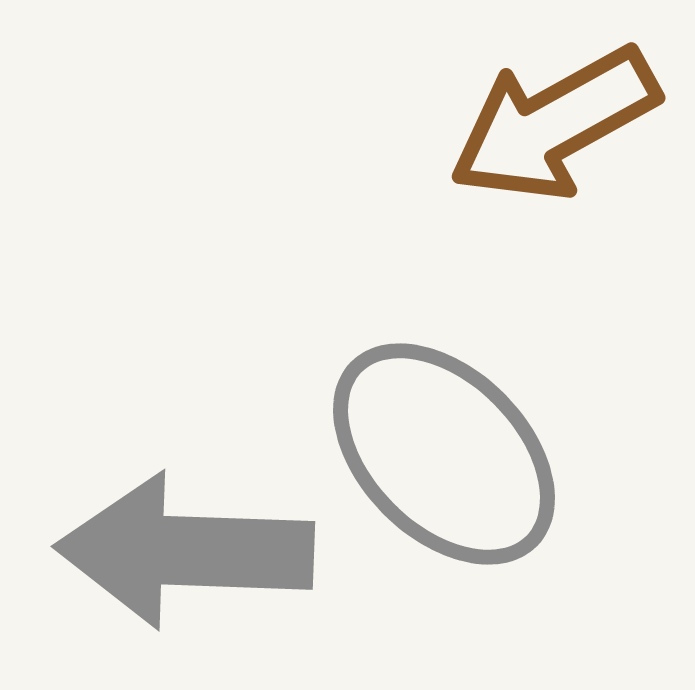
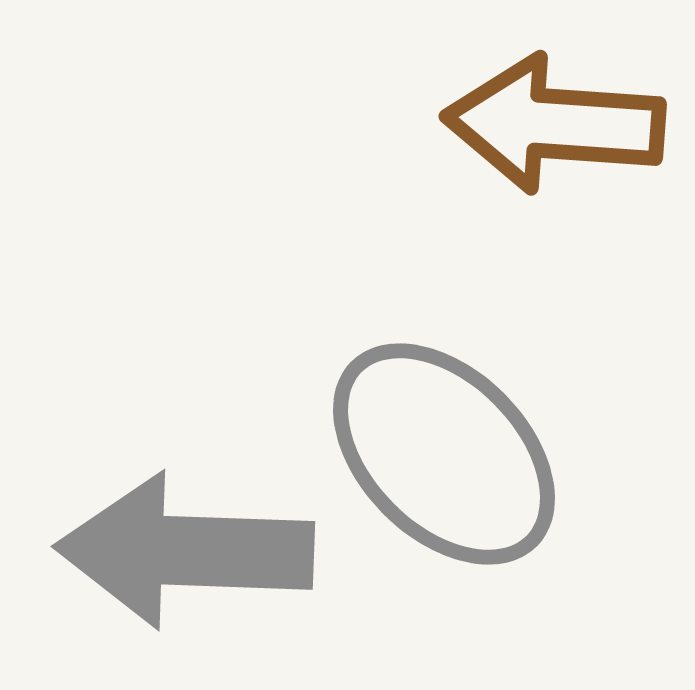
brown arrow: rotated 33 degrees clockwise
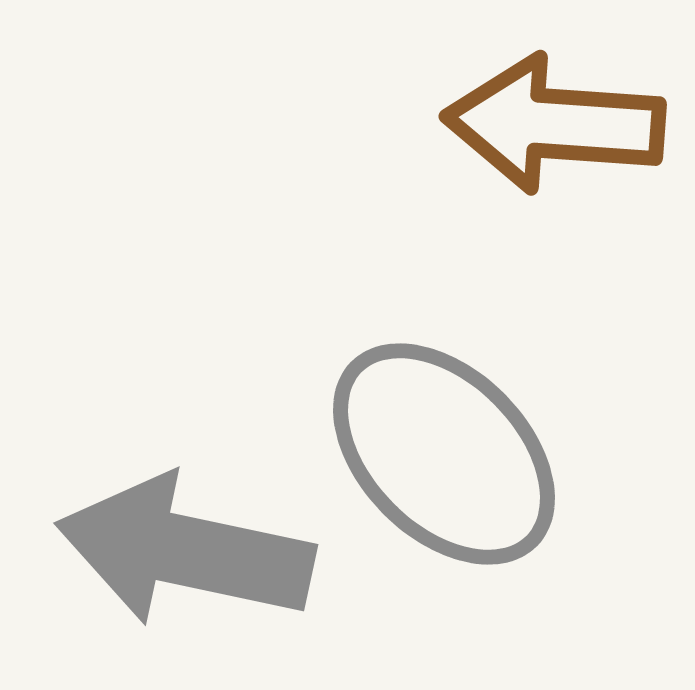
gray arrow: rotated 10 degrees clockwise
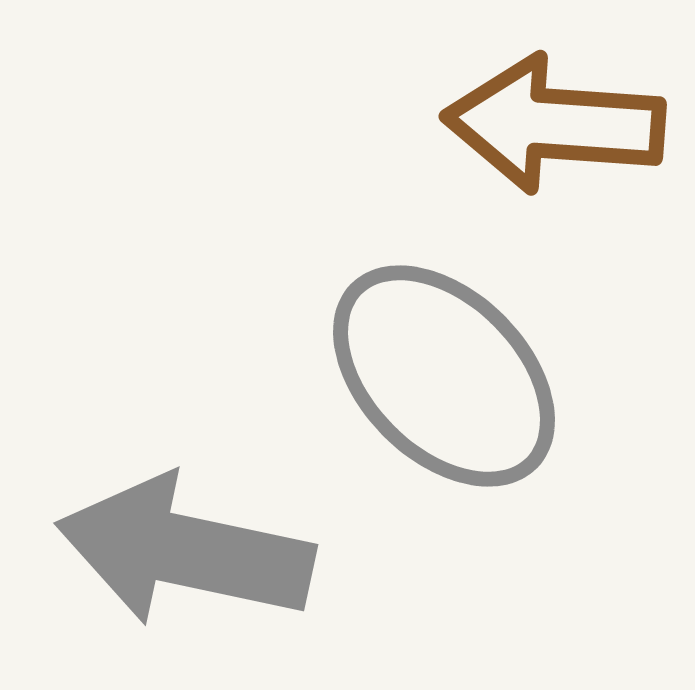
gray ellipse: moved 78 px up
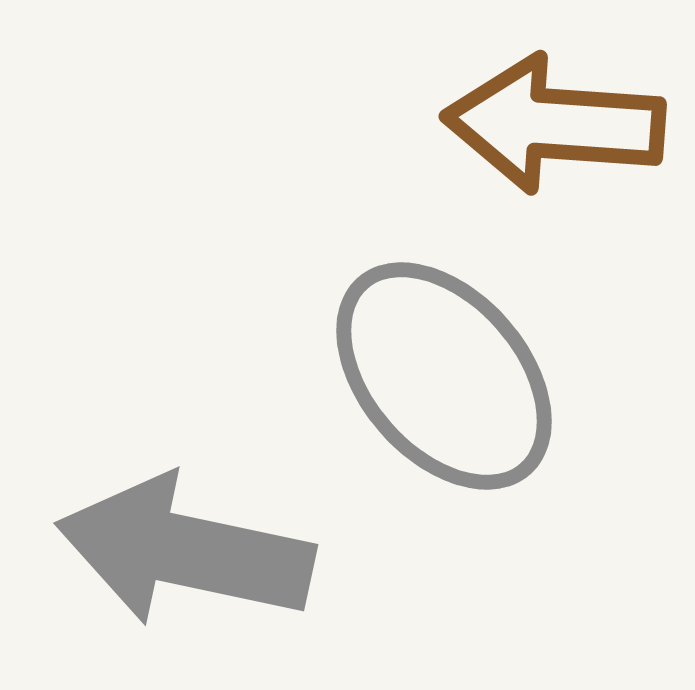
gray ellipse: rotated 4 degrees clockwise
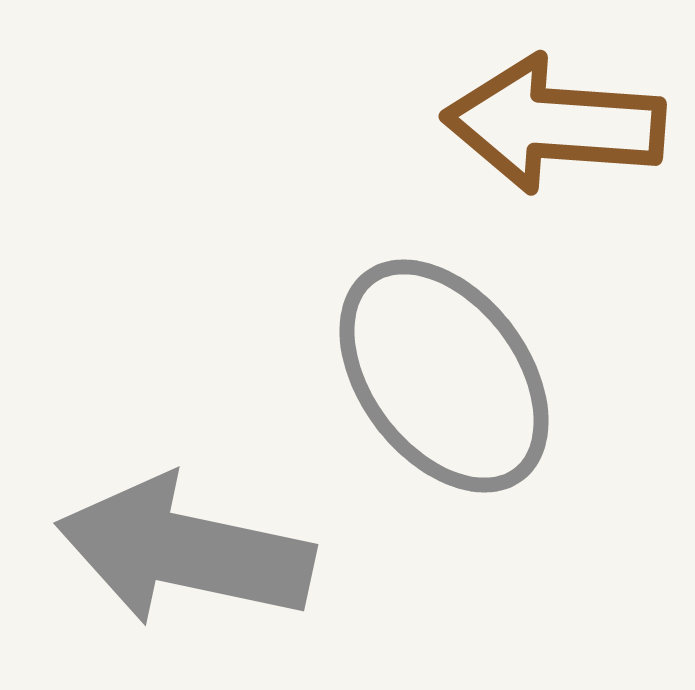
gray ellipse: rotated 4 degrees clockwise
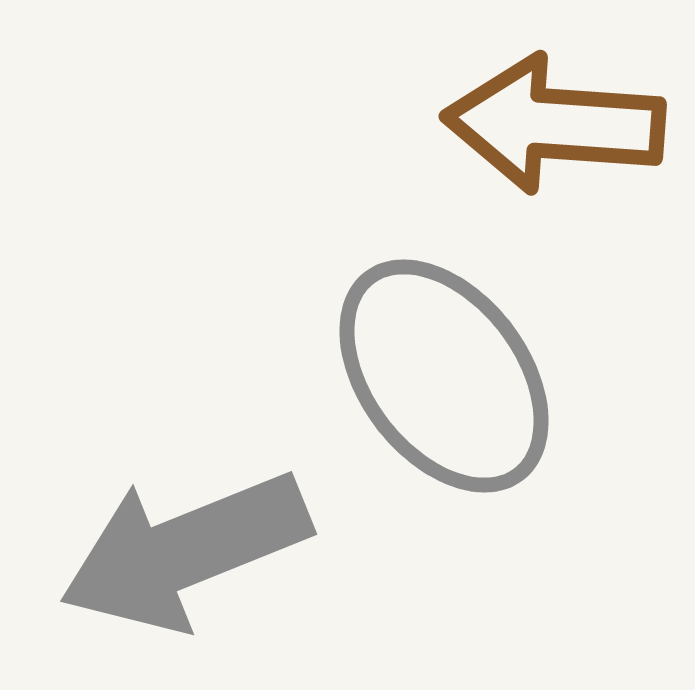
gray arrow: rotated 34 degrees counterclockwise
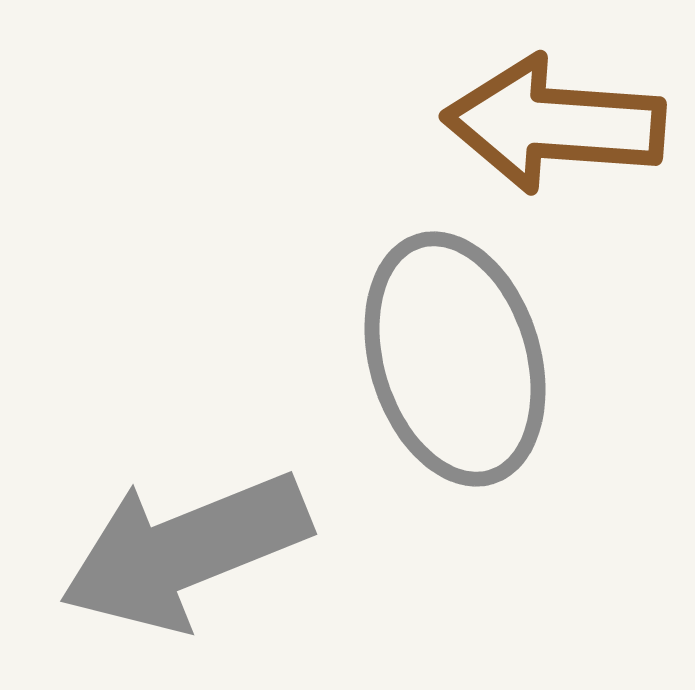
gray ellipse: moved 11 px right, 17 px up; rotated 20 degrees clockwise
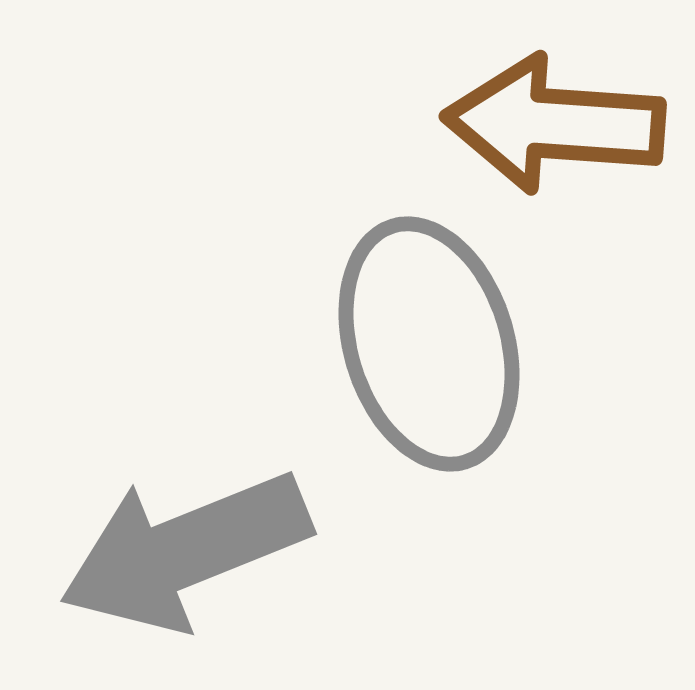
gray ellipse: moved 26 px left, 15 px up
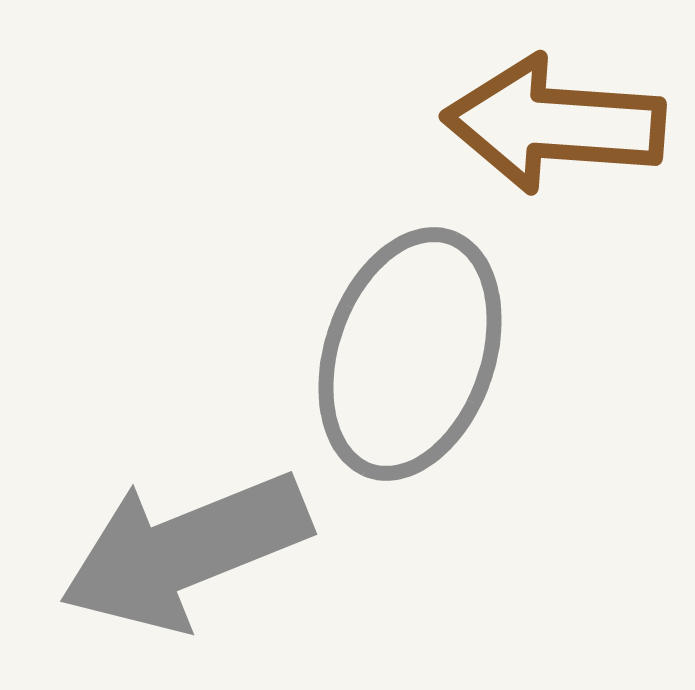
gray ellipse: moved 19 px left, 10 px down; rotated 36 degrees clockwise
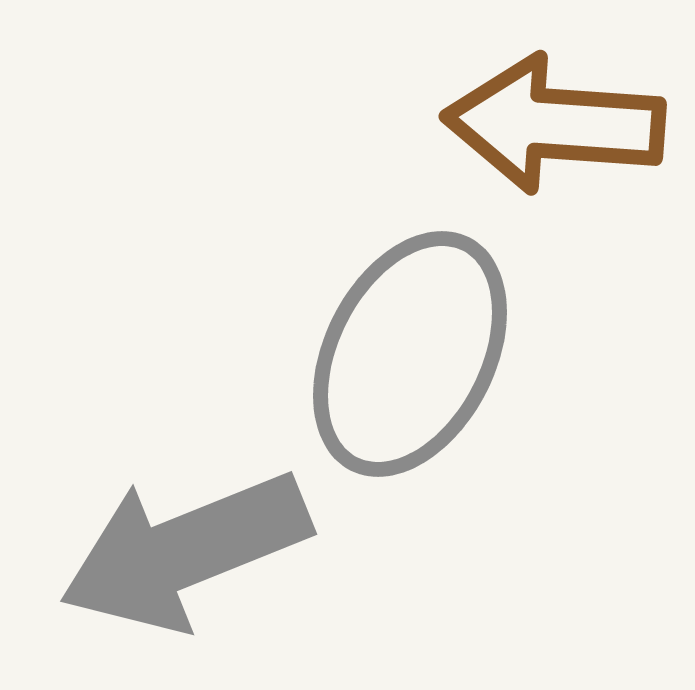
gray ellipse: rotated 8 degrees clockwise
